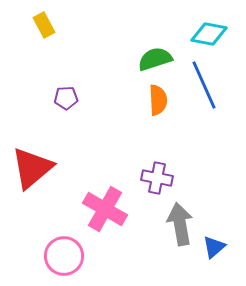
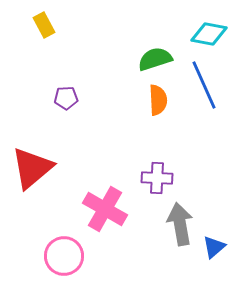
purple cross: rotated 8 degrees counterclockwise
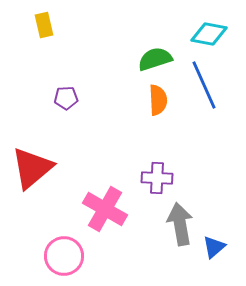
yellow rectangle: rotated 15 degrees clockwise
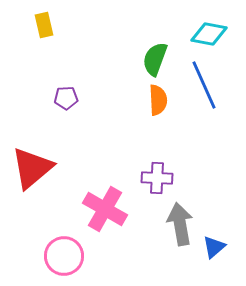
green semicircle: rotated 52 degrees counterclockwise
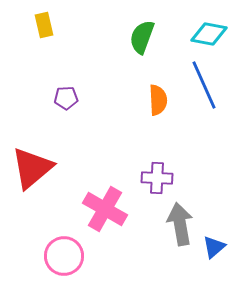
green semicircle: moved 13 px left, 22 px up
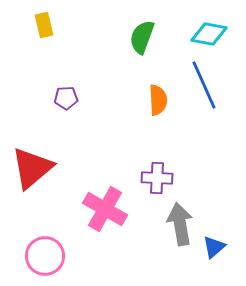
pink circle: moved 19 px left
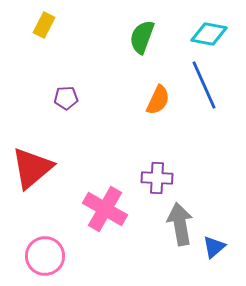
yellow rectangle: rotated 40 degrees clockwise
orange semicircle: rotated 28 degrees clockwise
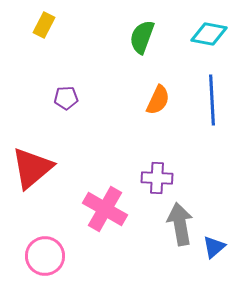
blue line: moved 8 px right, 15 px down; rotated 21 degrees clockwise
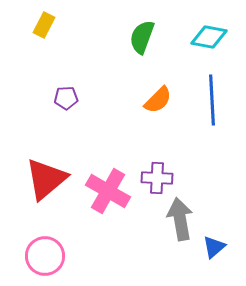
cyan diamond: moved 3 px down
orange semicircle: rotated 20 degrees clockwise
red triangle: moved 14 px right, 11 px down
pink cross: moved 3 px right, 18 px up
gray arrow: moved 5 px up
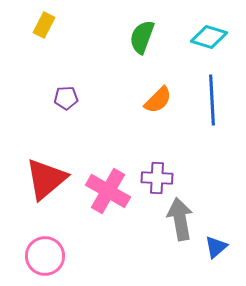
cyan diamond: rotated 6 degrees clockwise
blue triangle: moved 2 px right
